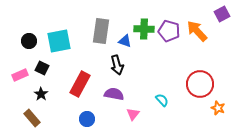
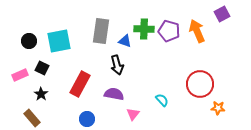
orange arrow: rotated 20 degrees clockwise
orange star: rotated 16 degrees counterclockwise
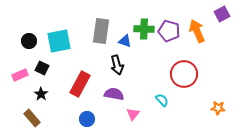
red circle: moved 16 px left, 10 px up
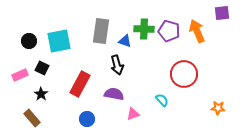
purple square: moved 1 px up; rotated 21 degrees clockwise
pink triangle: rotated 32 degrees clockwise
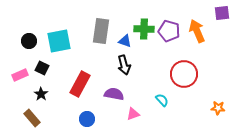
black arrow: moved 7 px right
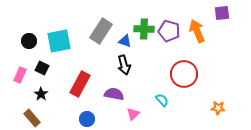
gray rectangle: rotated 25 degrees clockwise
pink rectangle: rotated 42 degrees counterclockwise
pink triangle: rotated 24 degrees counterclockwise
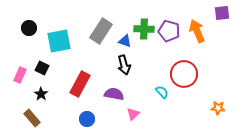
black circle: moved 13 px up
cyan semicircle: moved 8 px up
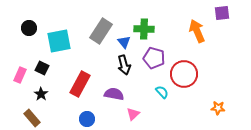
purple pentagon: moved 15 px left, 27 px down
blue triangle: moved 1 px left, 1 px down; rotated 32 degrees clockwise
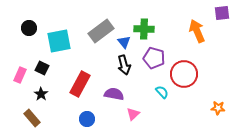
gray rectangle: rotated 20 degrees clockwise
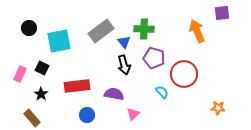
pink rectangle: moved 1 px up
red rectangle: moved 3 px left, 2 px down; rotated 55 degrees clockwise
blue circle: moved 4 px up
